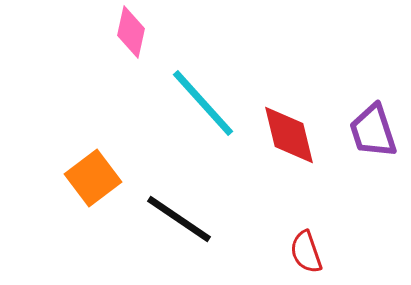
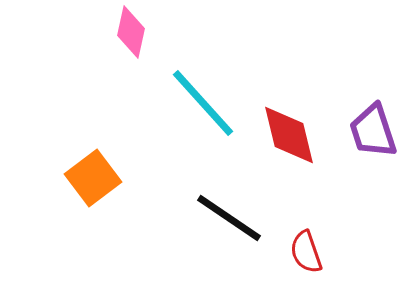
black line: moved 50 px right, 1 px up
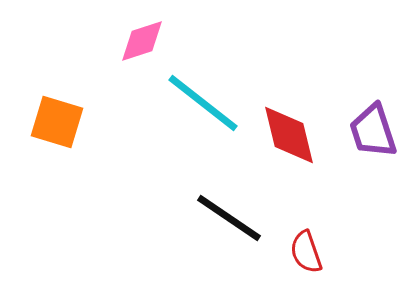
pink diamond: moved 11 px right, 9 px down; rotated 60 degrees clockwise
cyan line: rotated 10 degrees counterclockwise
orange square: moved 36 px left, 56 px up; rotated 36 degrees counterclockwise
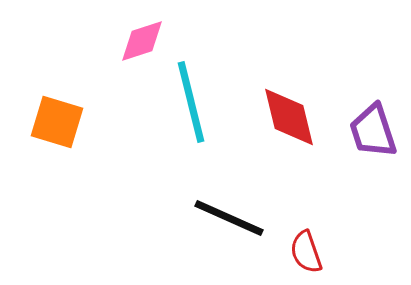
cyan line: moved 12 px left, 1 px up; rotated 38 degrees clockwise
red diamond: moved 18 px up
black line: rotated 10 degrees counterclockwise
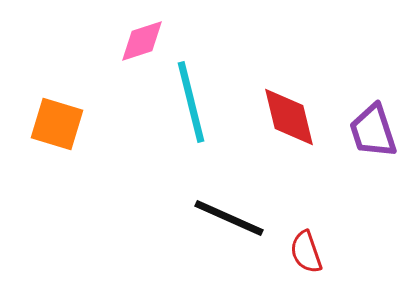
orange square: moved 2 px down
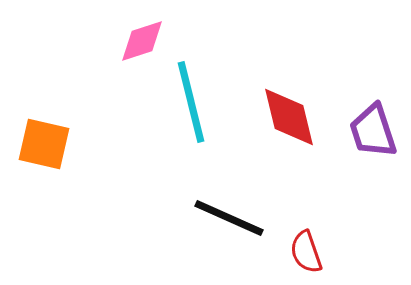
orange square: moved 13 px left, 20 px down; rotated 4 degrees counterclockwise
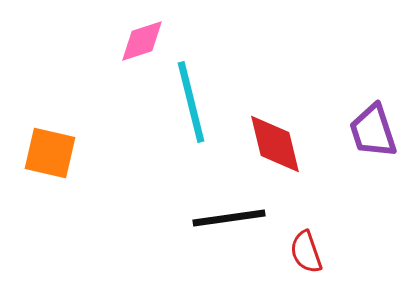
red diamond: moved 14 px left, 27 px down
orange square: moved 6 px right, 9 px down
black line: rotated 32 degrees counterclockwise
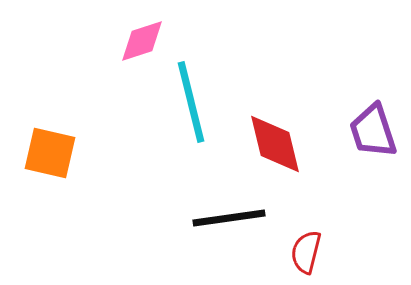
red semicircle: rotated 33 degrees clockwise
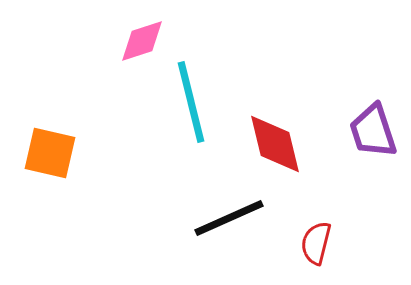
black line: rotated 16 degrees counterclockwise
red semicircle: moved 10 px right, 9 px up
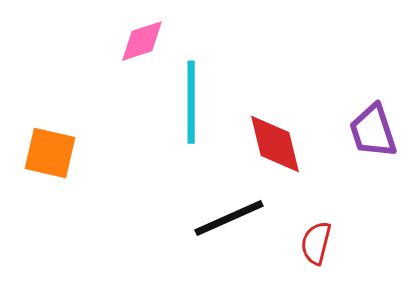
cyan line: rotated 14 degrees clockwise
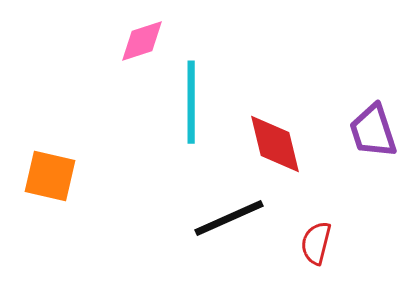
orange square: moved 23 px down
